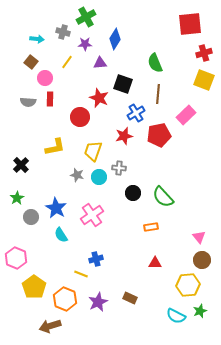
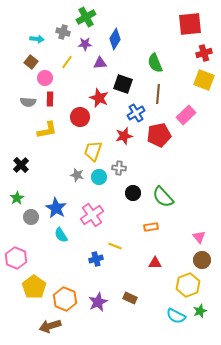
yellow L-shape at (55, 147): moved 8 px left, 17 px up
yellow line at (81, 274): moved 34 px right, 28 px up
yellow hexagon at (188, 285): rotated 15 degrees counterclockwise
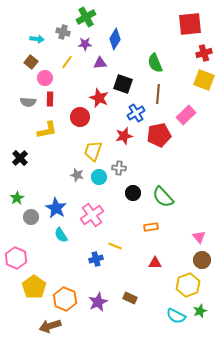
black cross at (21, 165): moved 1 px left, 7 px up
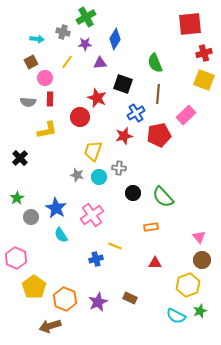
brown square at (31, 62): rotated 24 degrees clockwise
red star at (99, 98): moved 2 px left
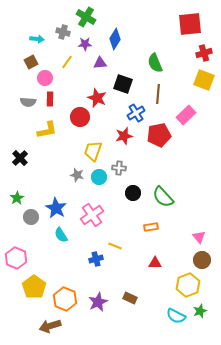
green cross at (86, 17): rotated 30 degrees counterclockwise
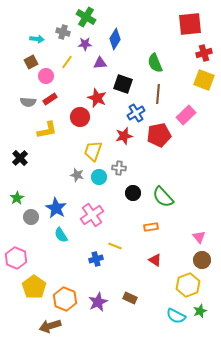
pink circle at (45, 78): moved 1 px right, 2 px up
red rectangle at (50, 99): rotated 56 degrees clockwise
red triangle at (155, 263): moved 3 px up; rotated 32 degrees clockwise
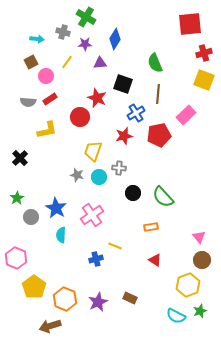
cyan semicircle at (61, 235): rotated 35 degrees clockwise
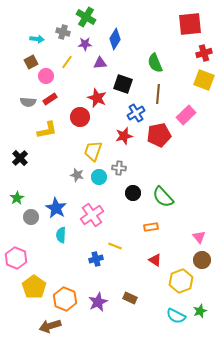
yellow hexagon at (188, 285): moved 7 px left, 4 px up
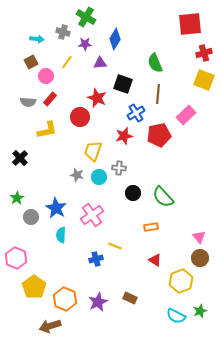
red rectangle at (50, 99): rotated 16 degrees counterclockwise
brown circle at (202, 260): moved 2 px left, 2 px up
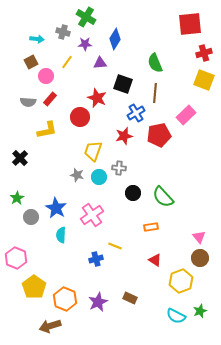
brown line at (158, 94): moved 3 px left, 1 px up
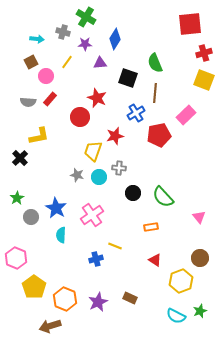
black square at (123, 84): moved 5 px right, 6 px up
yellow L-shape at (47, 130): moved 8 px left, 6 px down
red star at (124, 136): moved 9 px left
pink triangle at (199, 237): moved 20 px up
